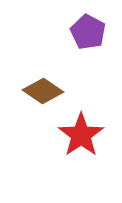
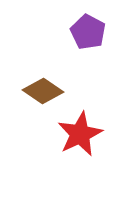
red star: moved 1 px left, 1 px up; rotated 9 degrees clockwise
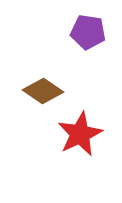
purple pentagon: rotated 20 degrees counterclockwise
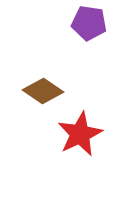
purple pentagon: moved 1 px right, 9 px up
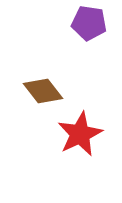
brown diamond: rotated 18 degrees clockwise
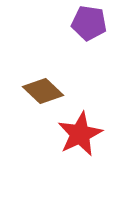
brown diamond: rotated 9 degrees counterclockwise
